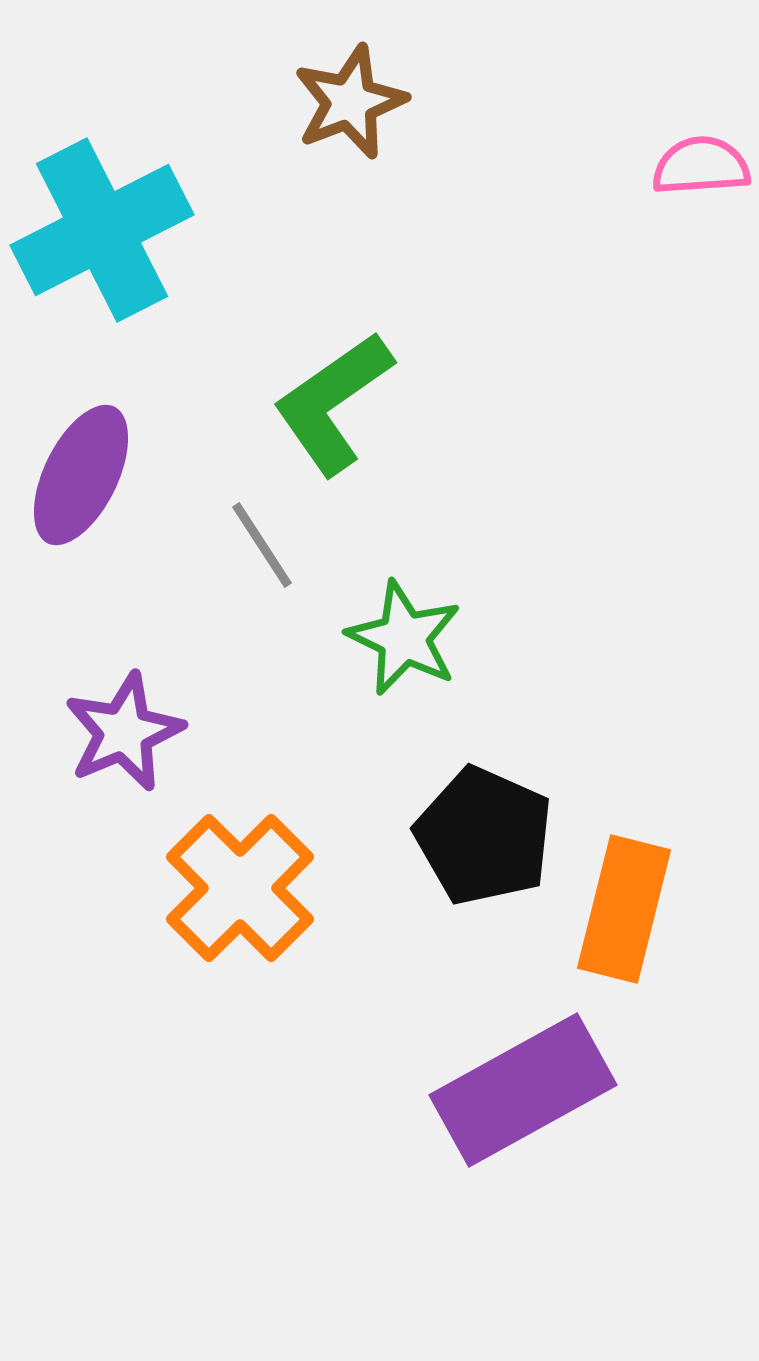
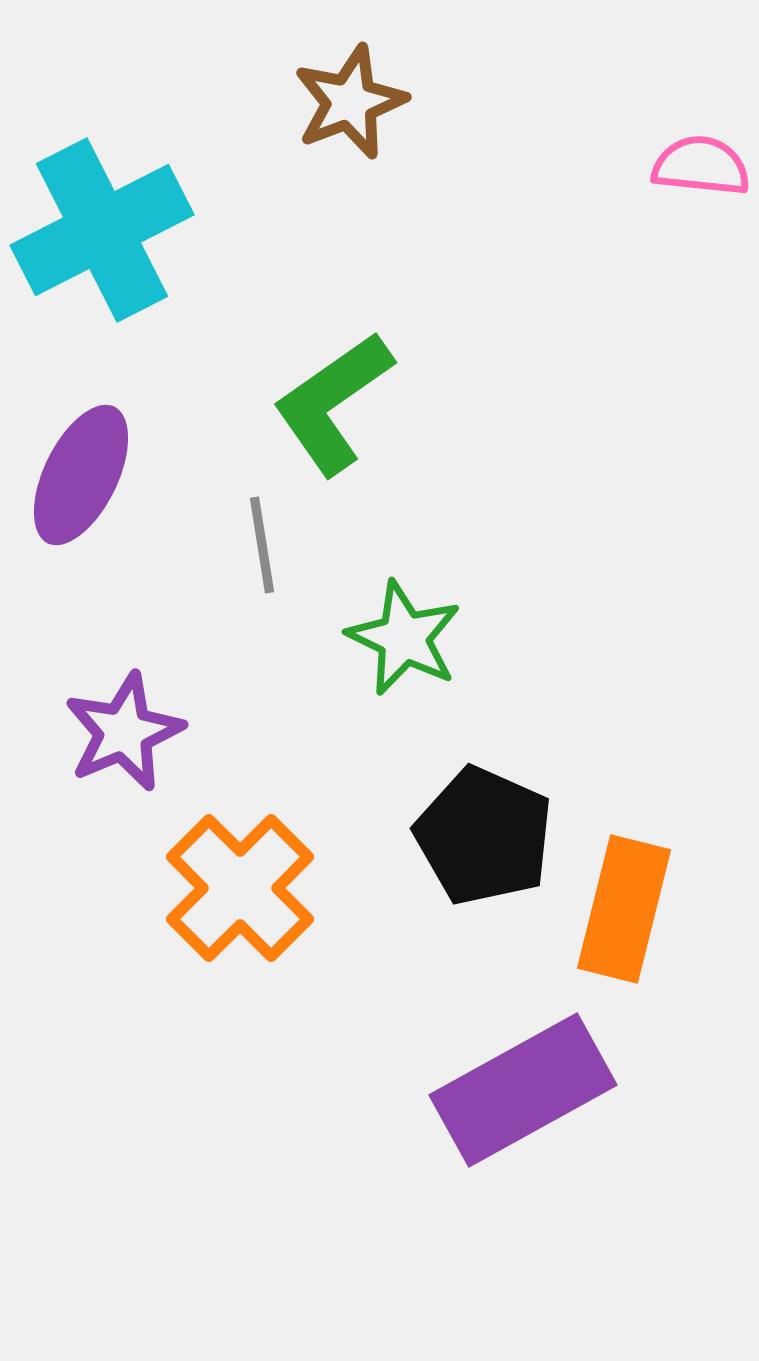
pink semicircle: rotated 10 degrees clockwise
gray line: rotated 24 degrees clockwise
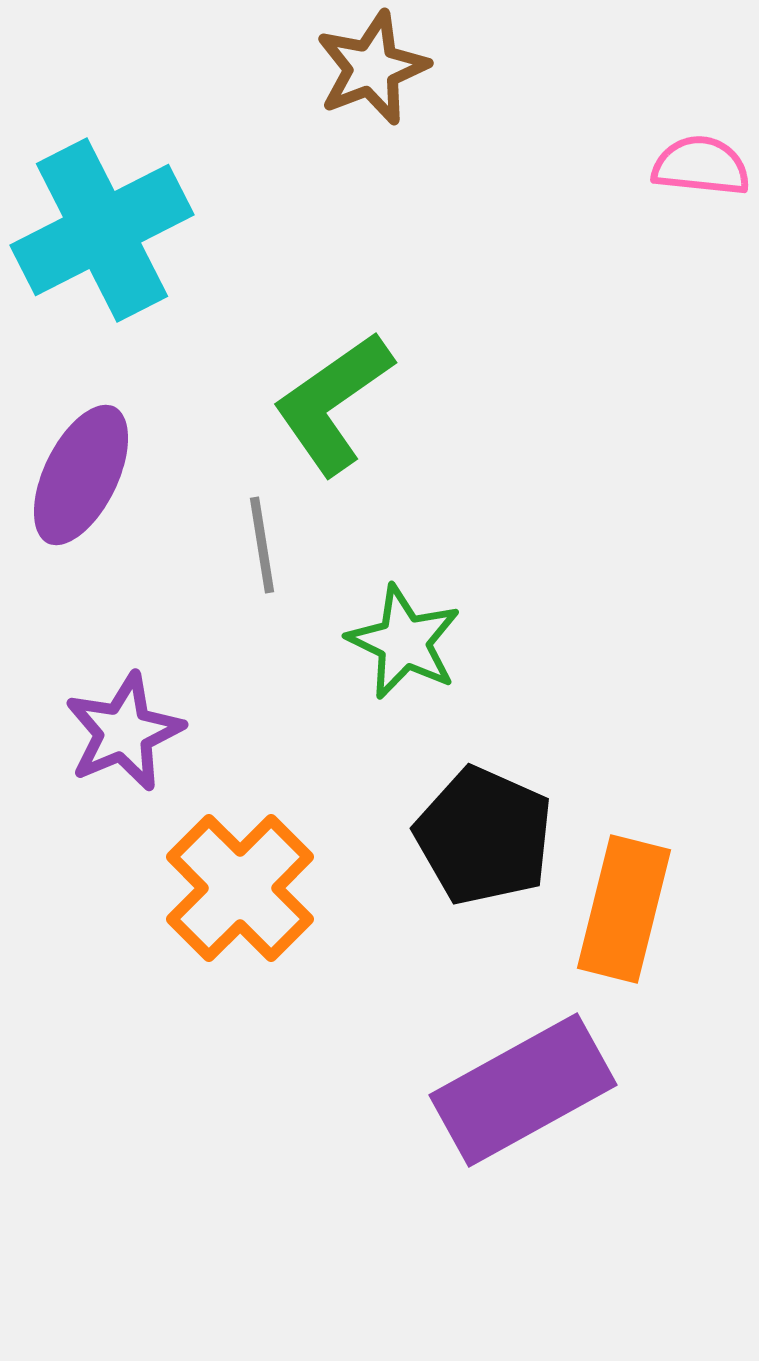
brown star: moved 22 px right, 34 px up
green star: moved 4 px down
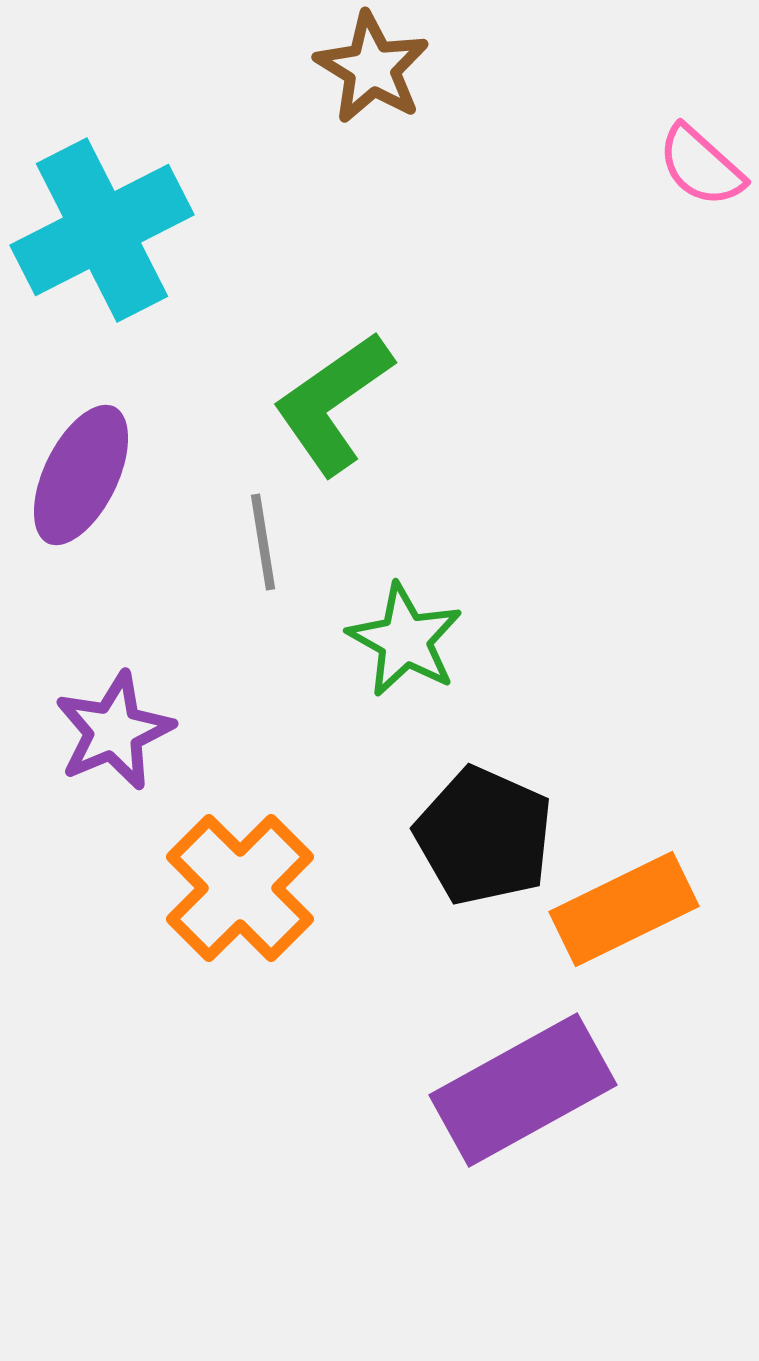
brown star: rotated 20 degrees counterclockwise
pink semicircle: rotated 144 degrees counterclockwise
gray line: moved 1 px right, 3 px up
green star: moved 1 px right, 2 px up; rotated 3 degrees clockwise
purple star: moved 10 px left, 1 px up
orange rectangle: rotated 50 degrees clockwise
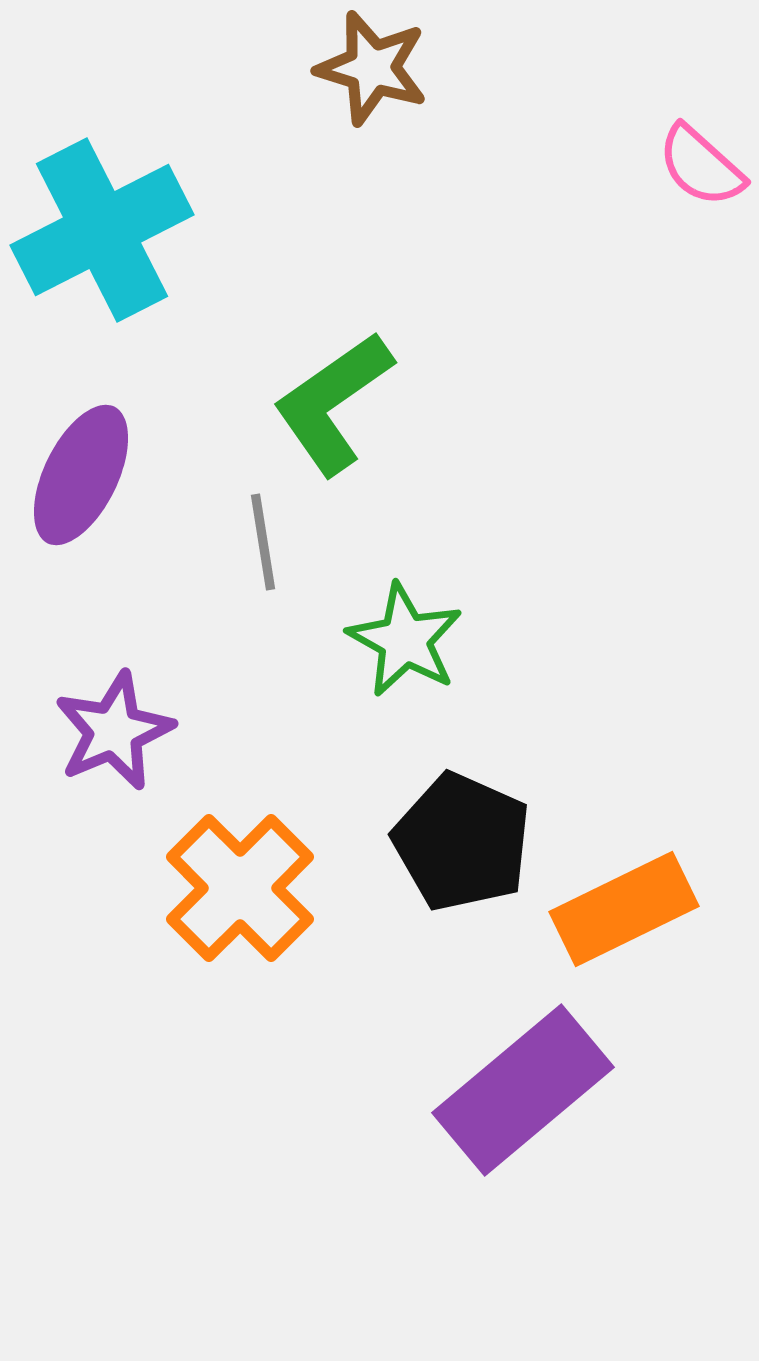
brown star: rotated 14 degrees counterclockwise
black pentagon: moved 22 px left, 6 px down
purple rectangle: rotated 11 degrees counterclockwise
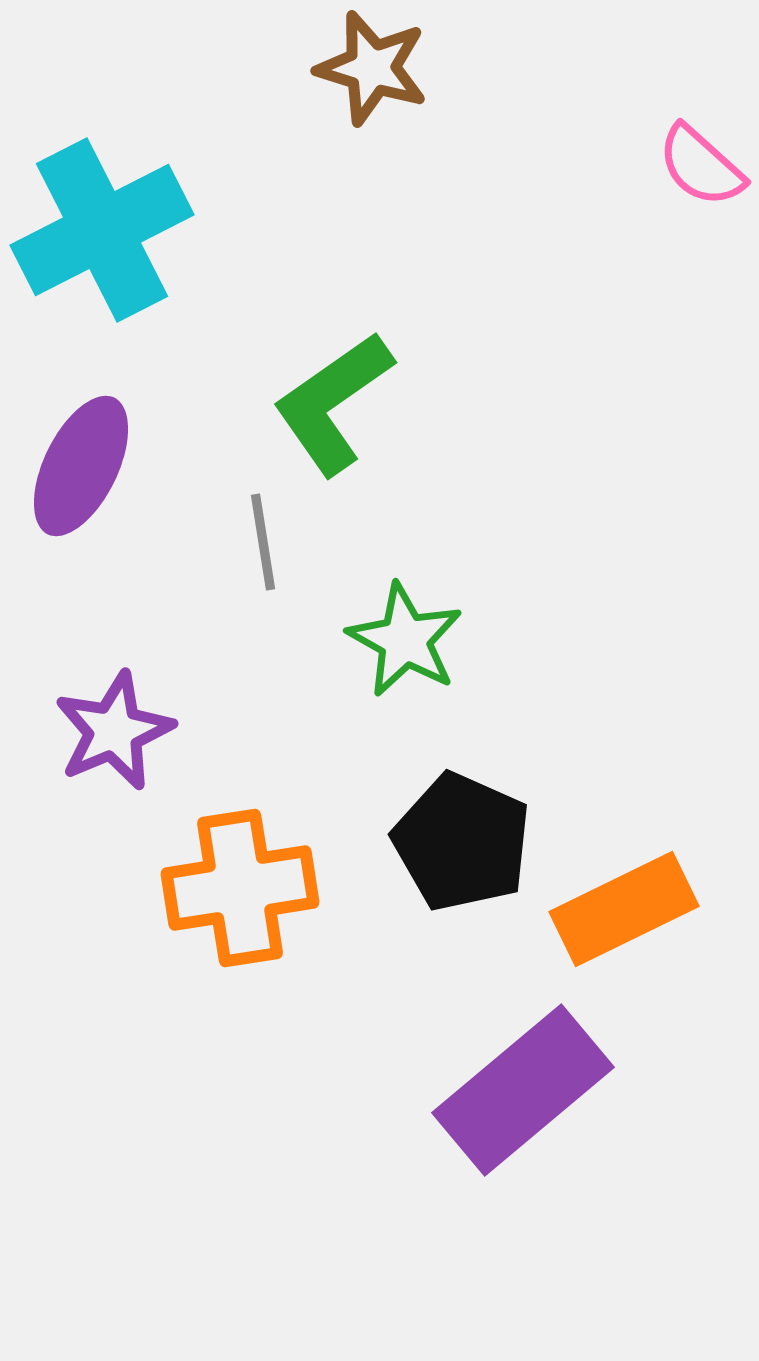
purple ellipse: moved 9 px up
orange cross: rotated 36 degrees clockwise
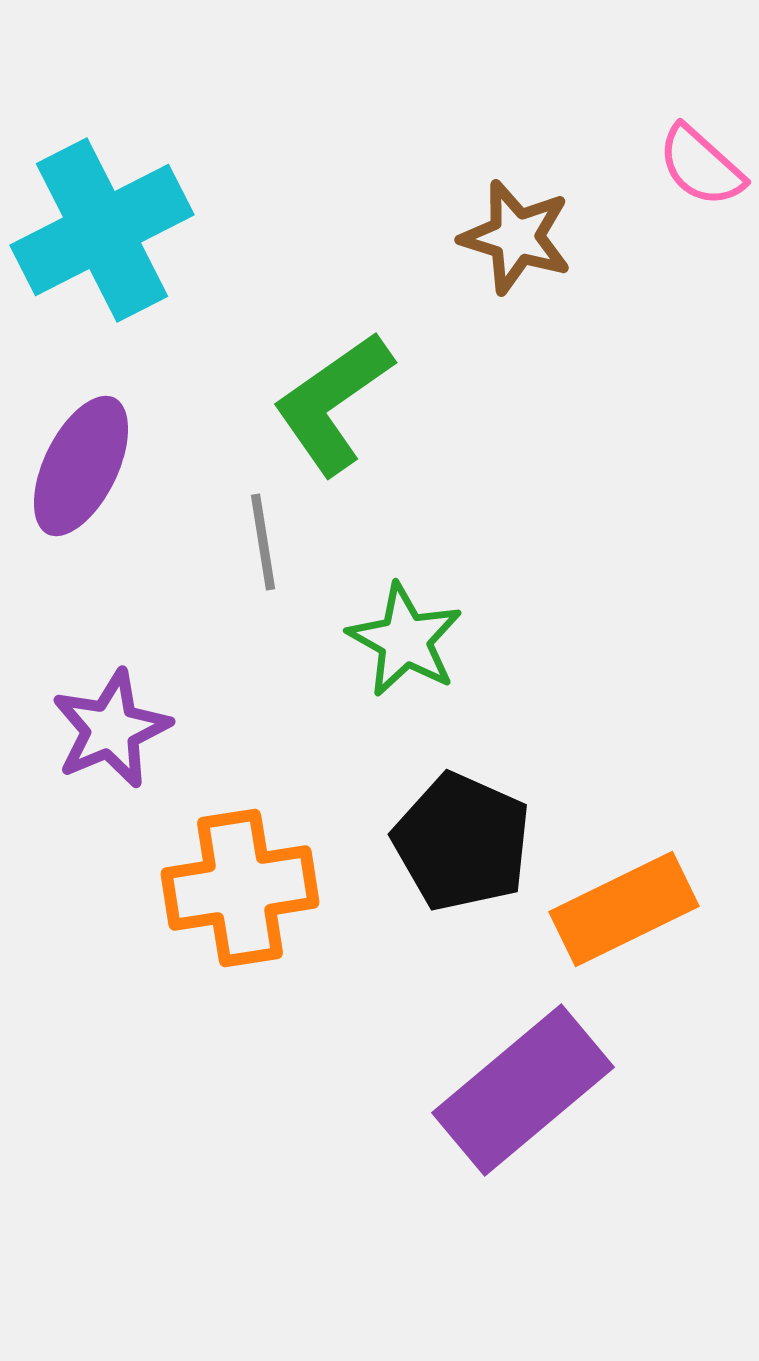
brown star: moved 144 px right, 169 px down
purple star: moved 3 px left, 2 px up
